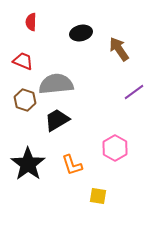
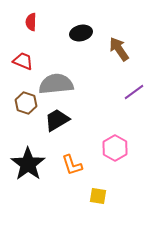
brown hexagon: moved 1 px right, 3 px down
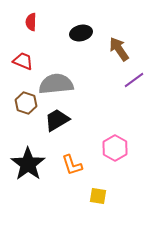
purple line: moved 12 px up
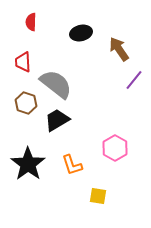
red trapezoid: moved 1 px down; rotated 115 degrees counterclockwise
purple line: rotated 15 degrees counterclockwise
gray semicircle: rotated 44 degrees clockwise
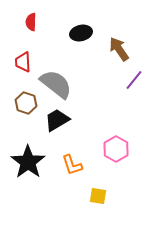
pink hexagon: moved 1 px right, 1 px down
black star: moved 2 px up
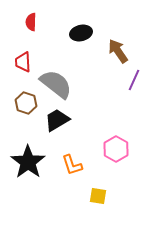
brown arrow: moved 1 px left, 2 px down
purple line: rotated 15 degrees counterclockwise
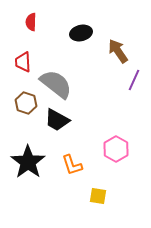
black trapezoid: rotated 120 degrees counterclockwise
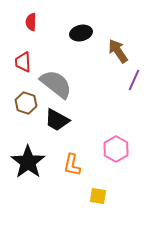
orange L-shape: rotated 30 degrees clockwise
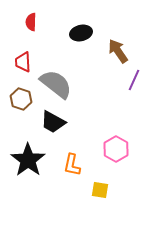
brown hexagon: moved 5 px left, 4 px up
black trapezoid: moved 4 px left, 2 px down
black star: moved 2 px up
yellow square: moved 2 px right, 6 px up
